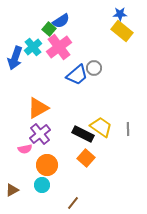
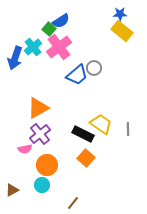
yellow trapezoid: moved 3 px up
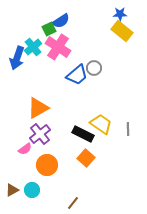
green square: rotated 24 degrees clockwise
pink cross: moved 1 px left; rotated 20 degrees counterclockwise
blue arrow: moved 2 px right
pink semicircle: rotated 24 degrees counterclockwise
cyan circle: moved 10 px left, 5 px down
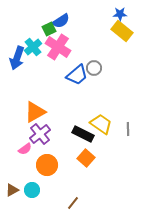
orange triangle: moved 3 px left, 4 px down
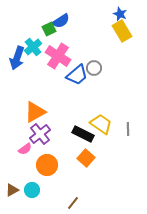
blue star: rotated 24 degrees clockwise
yellow rectangle: rotated 20 degrees clockwise
pink cross: moved 9 px down
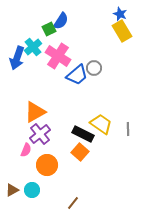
blue semicircle: rotated 24 degrees counterclockwise
pink semicircle: moved 1 px right, 1 px down; rotated 32 degrees counterclockwise
orange square: moved 6 px left, 6 px up
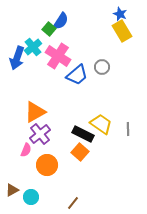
green square: rotated 24 degrees counterclockwise
gray circle: moved 8 px right, 1 px up
cyan circle: moved 1 px left, 7 px down
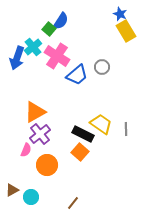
yellow rectangle: moved 4 px right
pink cross: moved 1 px left
gray line: moved 2 px left
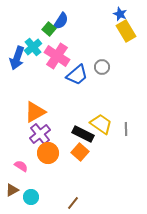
pink semicircle: moved 5 px left, 16 px down; rotated 80 degrees counterclockwise
orange circle: moved 1 px right, 12 px up
